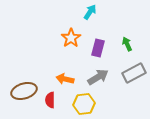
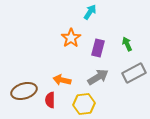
orange arrow: moved 3 px left, 1 px down
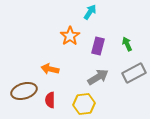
orange star: moved 1 px left, 2 px up
purple rectangle: moved 2 px up
orange arrow: moved 12 px left, 11 px up
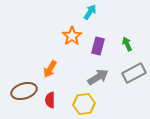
orange star: moved 2 px right
orange arrow: rotated 72 degrees counterclockwise
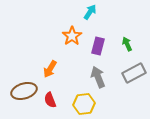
gray arrow: rotated 80 degrees counterclockwise
red semicircle: rotated 21 degrees counterclockwise
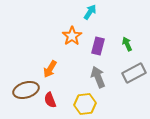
brown ellipse: moved 2 px right, 1 px up
yellow hexagon: moved 1 px right
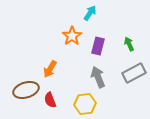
cyan arrow: moved 1 px down
green arrow: moved 2 px right
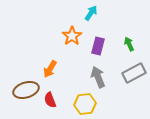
cyan arrow: moved 1 px right
